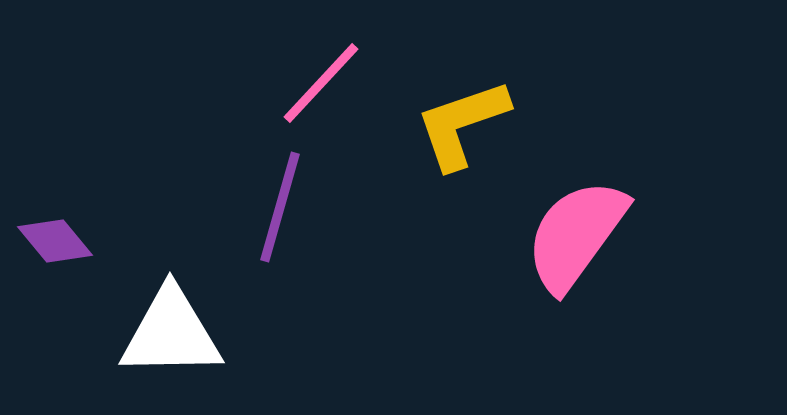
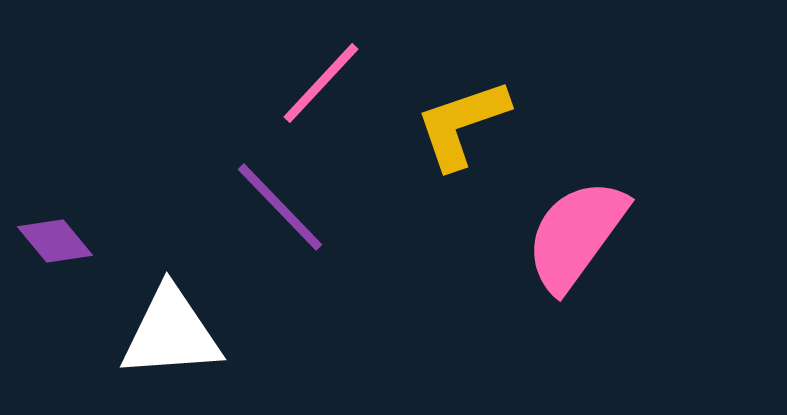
purple line: rotated 60 degrees counterclockwise
white triangle: rotated 3 degrees counterclockwise
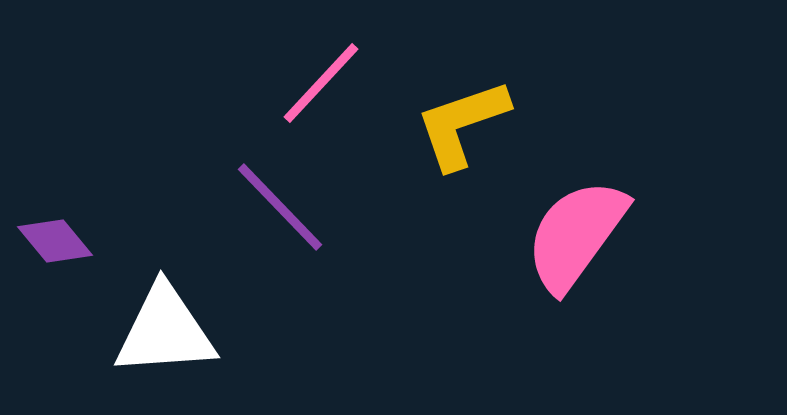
white triangle: moved 6 px left, 2 px up
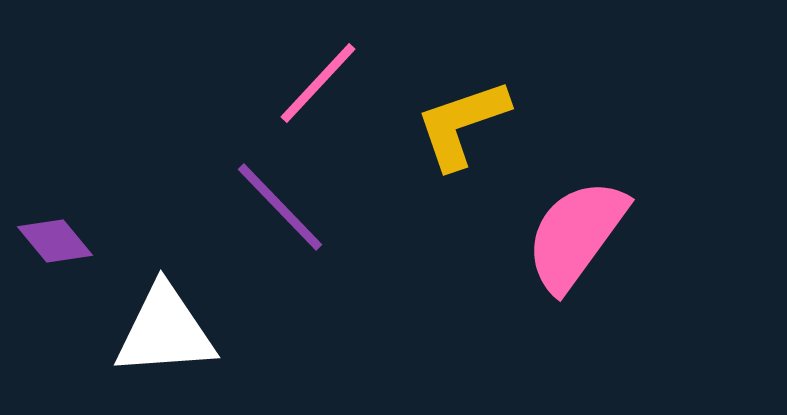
pink line: moved 3 px left
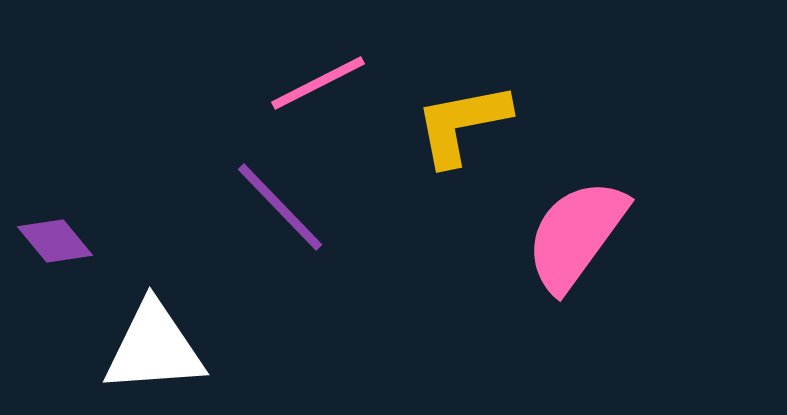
pink line: rotated 20 degrees clockwise
yellow L-shape: rotated 8 degrees clockwise
white triangle: moved 11 px left, 17 px down
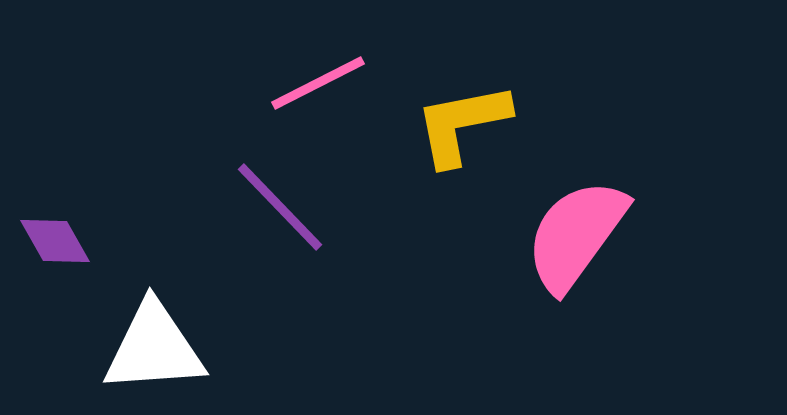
purple diamond: rotated 10 degrees clockwise
